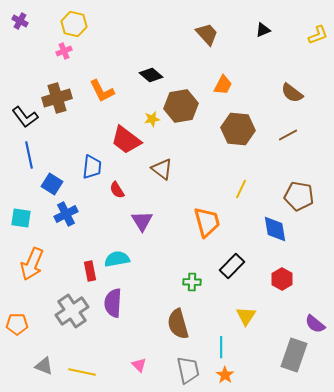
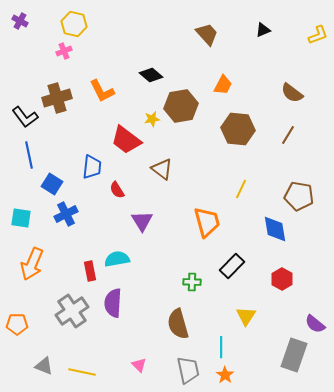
brown line at (288, 135): rotated 30 degrees counterclockwise
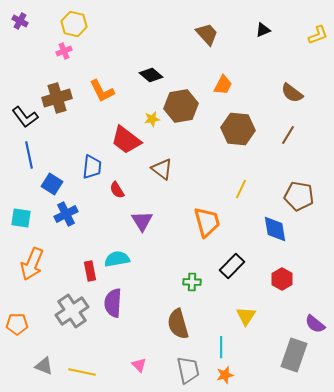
orange star at (225, 375): rotated 24 degrees clockwise
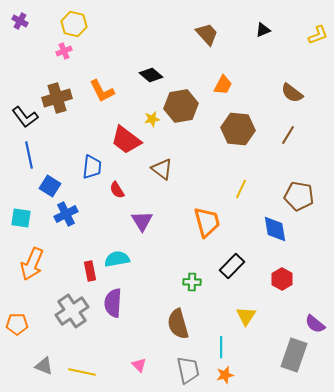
blue square at (52, 184): moved 2 px left, 2 px down
